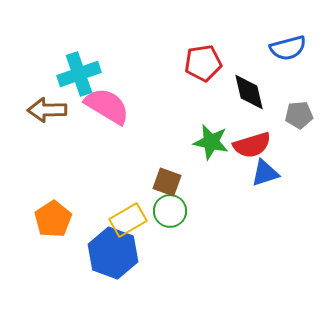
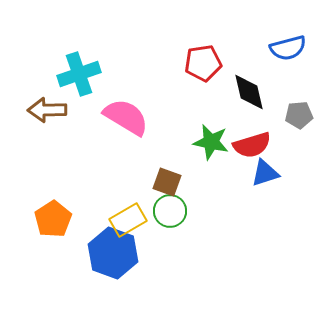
pink semicircle: moved 19 px right, 11 px down
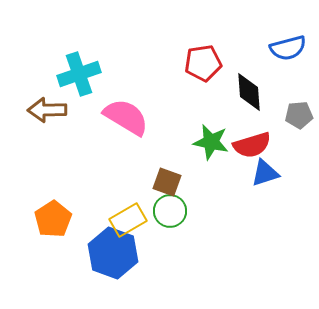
black diamond: rotated 9 degrees clockwise
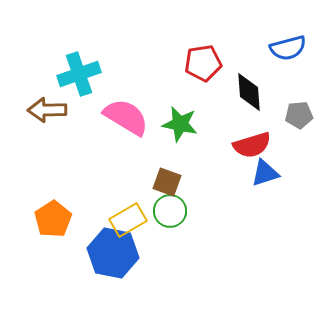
green star: moved 31 px left, 18 px up
blue hexagon: rotated 9 degrees counterclockwise
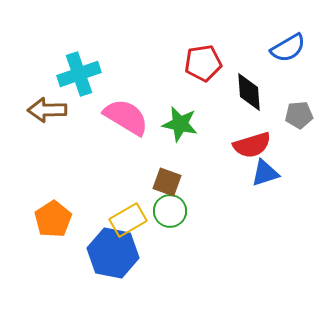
blue semicircle: rotated 15 degrees counterclockwise
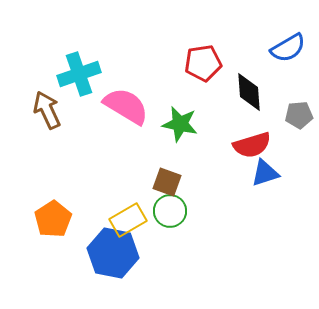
brown arrow: rotated 66 degrees clockwise
pink semicircle: moved 11 px up
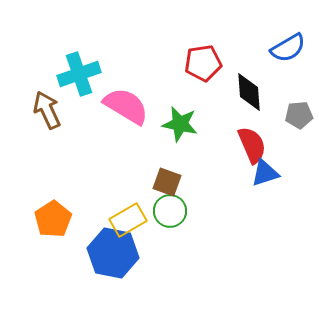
red semicircle: rotated 96 degrees counterclockwise
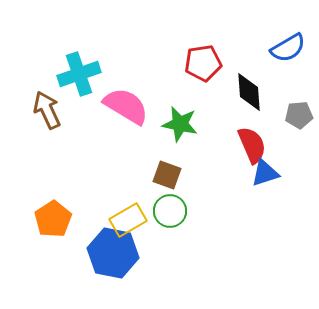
brown square: moved 7 px up
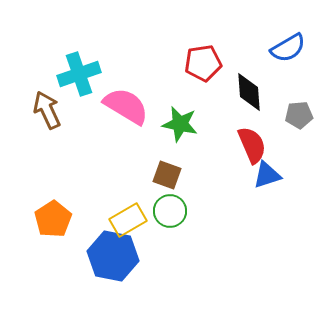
blue triangle: moved 2 px right, 2 px down
blue hexagon: moved 3 px down
